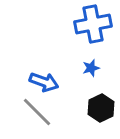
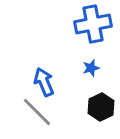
blue arrow: rotated 132 degrees counterclockwise
black hexagon: moved 1 px up
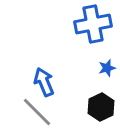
blue star: moved 16 px right
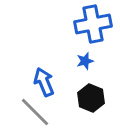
blue star: moved 22 px left, 7 px up
black hexagon: moved 10 px left, 9 px up; rotated 12 degrees counterclockwise
gray line: moved 2 px left
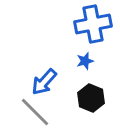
blue arrow: rotated 116 degrees counterclockwise
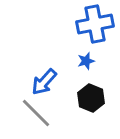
blue cross: moved 2 px right
blue star: moved 1 px right
gray line: moved 1 px right, 1 px down
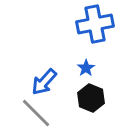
blue star: moved 7 px down; rotated 18 degrees counterclockwise
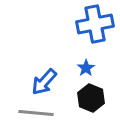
gray line: rotated 40 degrees counterclockwise
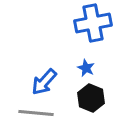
blue cross: moved 2 px left, 1 px up
blue star: rotated 12 degrees counterclockwise
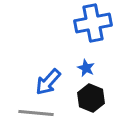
blue arrow: moved 4 px right
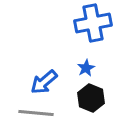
blue star: rotated 18 degrees clockwise
blue arrow: moved 4 px left; rotated 8 degrees clockwise
